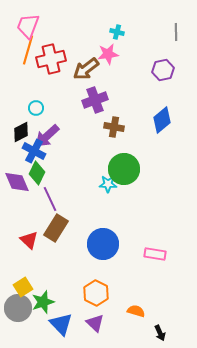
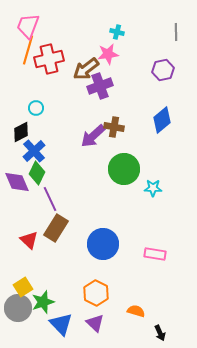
red cross: moved 2 px left
purple cross: moved 5 px right, 14 px up
purple arrow: moved 46 px right
blue cross: rotated 20 degrees clockwise
cyan star: moved 45 px right, 4 px down
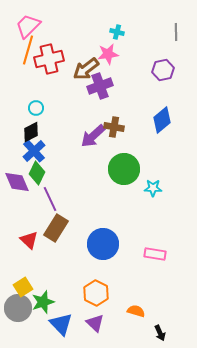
pink trapezoid: rotated 24 degrees clockwise
black diamond: moved 10 px right
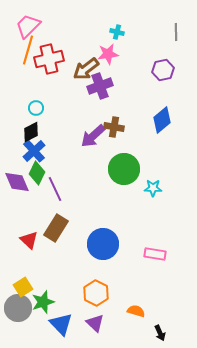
purple line: moved 5 px right, 10 px up
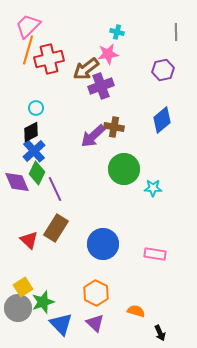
purple cross: moved 1 px right
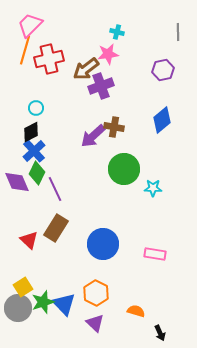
pink trapezoid: moved 2 px right, 1 px up
gray line: moved 2 px right
orange line: moved 3 px left
blue triangle: moved 3 px right, 20 px up
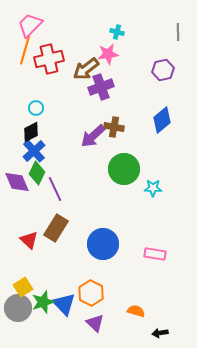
purple cross: moved 1 px down
orange hexagon: moved 5 px left
black arrow: rotated 105 degrees clockwise
